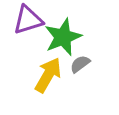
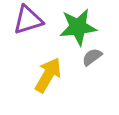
green star: moved 15 px right, 10 px up; rotated 15 degrees clockwise
gray semicircle: moved 12 px right, 7 px up
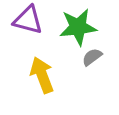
purple triangle: rotated 32 degrees clockwise
yellow arrow: moved 6 px left; rotated 51 degrees counterclockwise
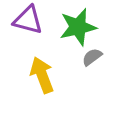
green star: rotated 6 degrees counterclockwise
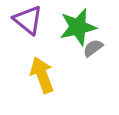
purple triangle: rotated 24 degrees clockwise
gray semicircle: moved 1 px right, 9 px up
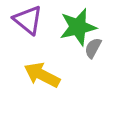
gray semicircle: rotated 25 degrees counterclockwise
yellow arrow: rotated 42 degrees counterclockwise
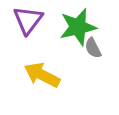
purple triangle: rotated 28 degrees clockwise
gray semicircle: rotated 55 degrees counterclockwise
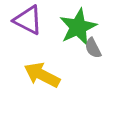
purple triangle: rotated 40 degrees counterclockwise
green star: rotated 12 degrees counterclockwise
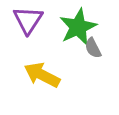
purple triangle: rotated 36 degrees clockwise
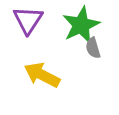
green star: moved 3 px right, 2 px up
gray semicircle: rotated 10 degrees clockwise
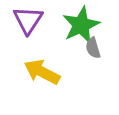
yellow arrow: moved 3 px up
